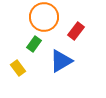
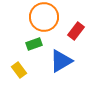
green rectangle: rotated 35 degrees clockwise
yellow rectangle: moved 1 px right, 2 px down
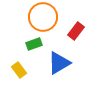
orange circle: moved 1 px left
blue triangle: moved 2 px left, 2 px down
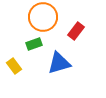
blue triangle: rotated 15 degrees clockwise
yellow rectangle: moved 5 px left, 4 px up
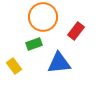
blue triangle: rotated 10 degrees clockwise
